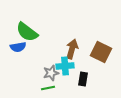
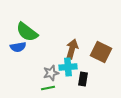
cyan cross: moved 3 px right, 1 px down
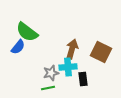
blue semicircle: rotated 42 degrees counterclockwise
black rectangle: rotated 16 degrees counterclockwise
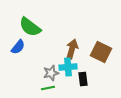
green semicircle: moved 3 px right, 5 px up
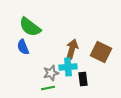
blue semicircle: moved 5 px right; rotated 119 degrees clockwise
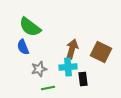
gray star: moved 12 px left, 4 px up
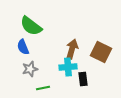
green semicircle: moved 1 px right, 1 px up
gray star: moved 9 px left
green line: moved 5 px left
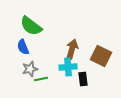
brown square: moved 4 px down
green line: moved 2 px left, 9 px up
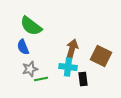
cyan cross: rotated 12 degrees clockwise
